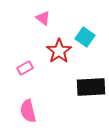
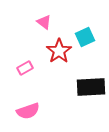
pink triangle: moved 1 px right, 4 px down
cyan square: rotated 30 degrees clockwise
pink semicircle: rotated 95 degrees counterclockwise
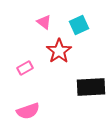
cyan square: moved 6 px left, 12 px up
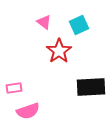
pink rectangle: moved 11 px left, 20 px down; rotated 21 degrees clockwise
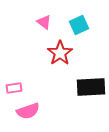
red star: moved 1 px right, 2 px down
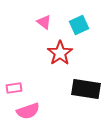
black rectangle: moved 5 px left, 2 px down; rotated 12 degrees clockwise
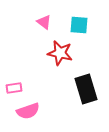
cyan square: rotated 30 degrees clockwise
red star: rotated 25 degrees counterclockwise
black rectangle: rotated 64 degrees clockwise
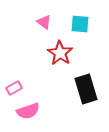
cyan square: moved 1 px right, 1 px up
red star: rotated 20 degrees clockwise
pink rectangle: rotated 21 degrees counterclockwise
